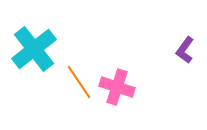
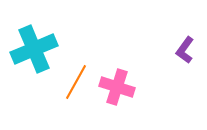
cyan cross: rotated 15 degrees clockwise
orange line: moved 3 px left; rotated 63 degrees clockwise
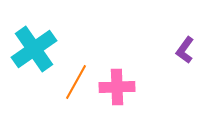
cyan cross: rotated 12 degrees counterclockwise
pink cross: rotated 20 degrees counterclockwise
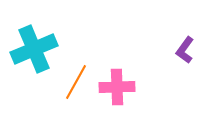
cyan cross: rotated 12 degrees clockwise
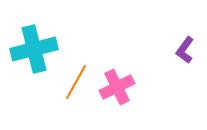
cyan cross: rotated 9 degrees clockwise
pink cross: rotated 24 degrees counterclockwise
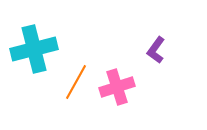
purple L-shape: moved 29 px left
pink cross: rotated 8 degrees clockwise
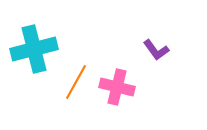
purple L-shape: rotated 72 degrees counterclockwise
pink cross: rotated 32 degrees clockwise
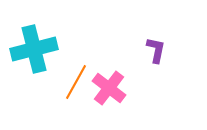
purple L-shape: rotated 132 degrees counterclockwise
pink cross: moved 8 px left, 1 px down; rotated 24 degrees clockwise
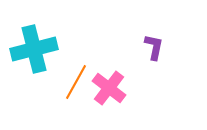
purple L-shape: moved 2 px left, 3 px up
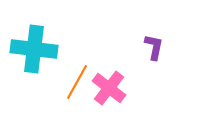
cyan cross: rotated 21 degrees clockwise
orange line: moved 1 px right
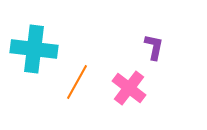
pink cross: moved 20 px right
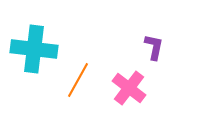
orange line: moved 1 px right, 2 px up
